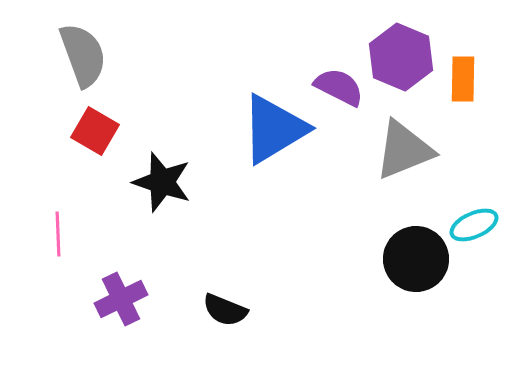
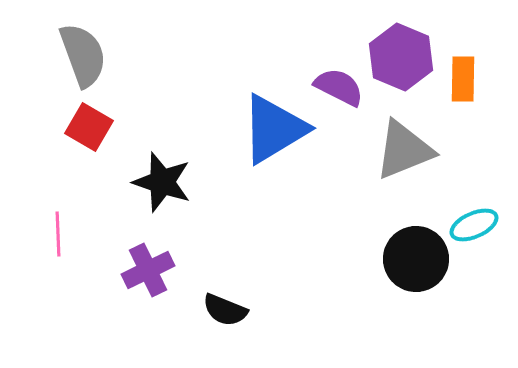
red square: moved 6 px left, 4 px up
purple cross: moved 27 px right, 29 px up
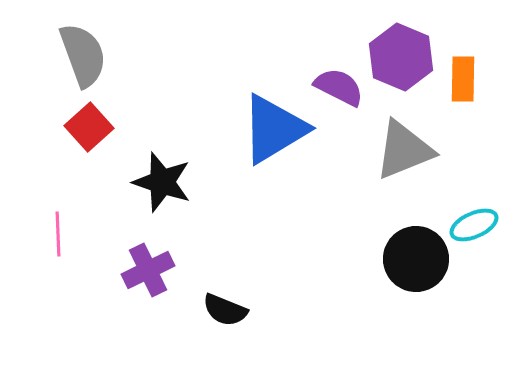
red square: rotated 18 degrees clockwise
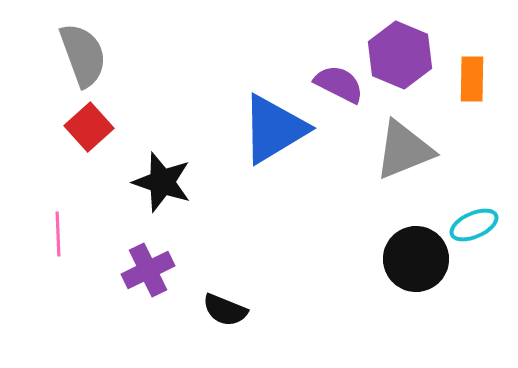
purple hexagon: moved 1 px left, 2 px up
orange rectangle: moved 9 px right
purple semicircle: moved 3 px up
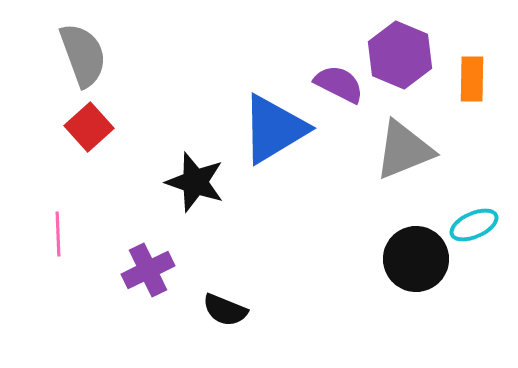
black star: moved 33 px right
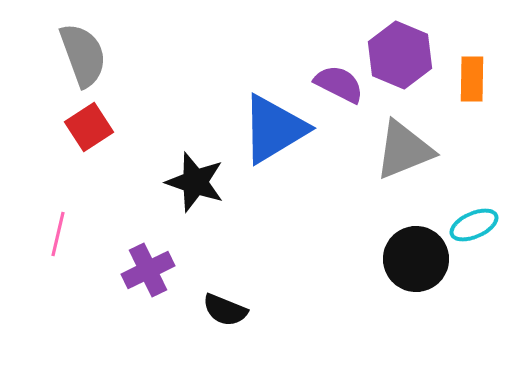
red square: rotated 9 degrees clockwise
pink line: rotated 15 degrees clockwise
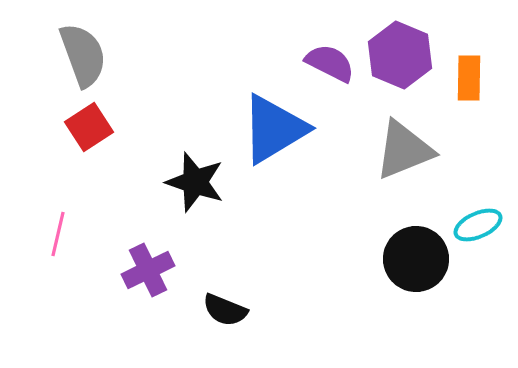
orange rectangle: moved 3 px left, 1 px up
purple semicircle: moved 9 px left, 21 px up
cyan ellipse: moved 4 px right
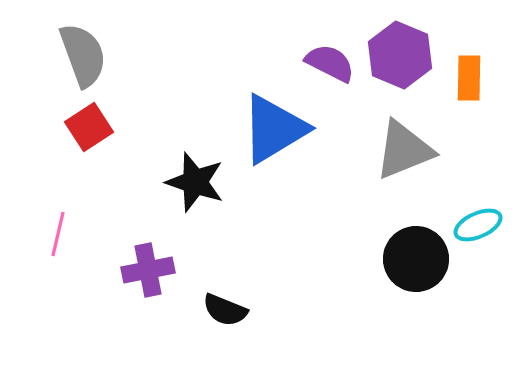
purple cross: rotated 15 degrees clockwise
